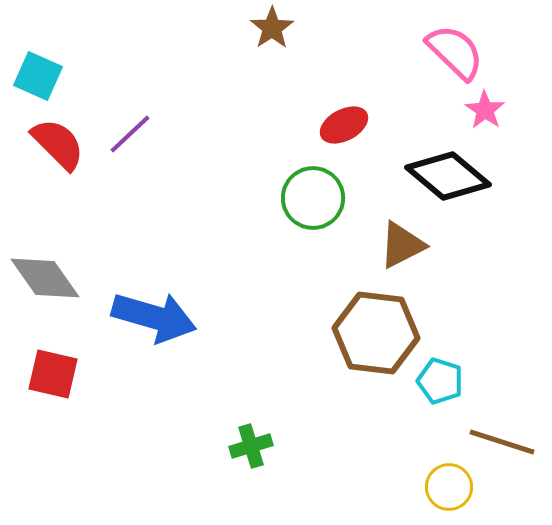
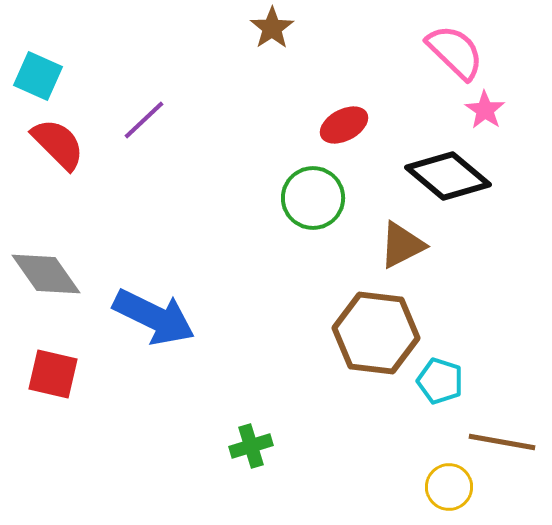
purple line: moved 14 px right, 14 px up
gray diamond: moved 1 px right, 4 px up
blue arrow: rotated 10 degrees clockwise
brown line: rotated 8 degrees counterclockwise
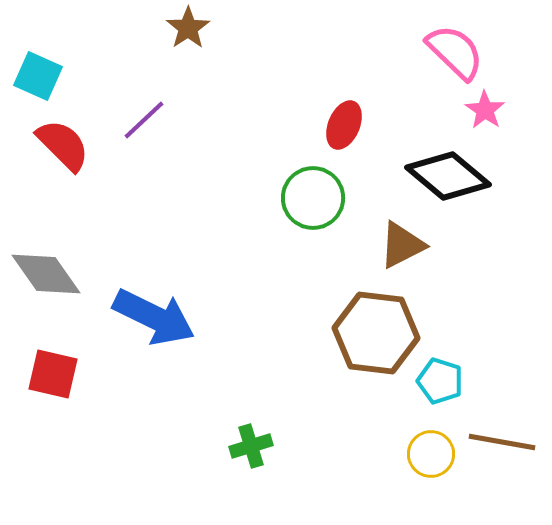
brown star: moved 84 px left
red ellipse: rotated 39 degrees counterclockwise
red semicircle: moved 5 px right, 1 px down
yellow circle: moved 18 px left, 33 px up
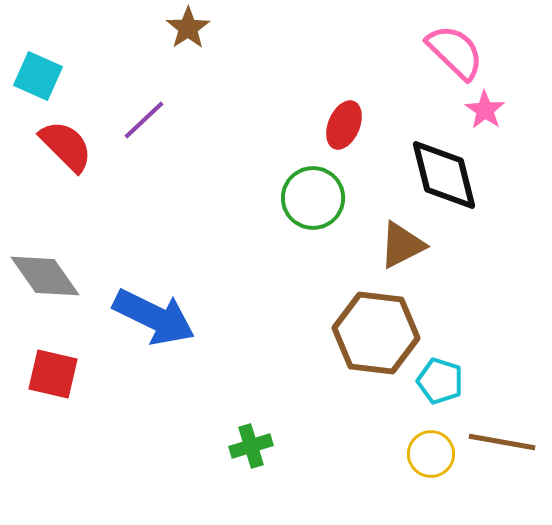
red semicircle: moved 3 px right, 1 px down
black diamond: moved 4 px left, 1 px up; rotated 36 degrees clockwise
gray diamond: moved 1 px left, 2 px down
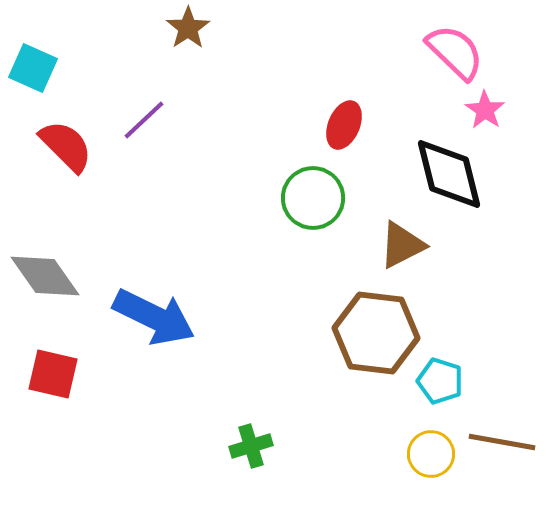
cyan square: moved 5 px left, 8 px up
black diamond: moved 5 px right, 1 px up
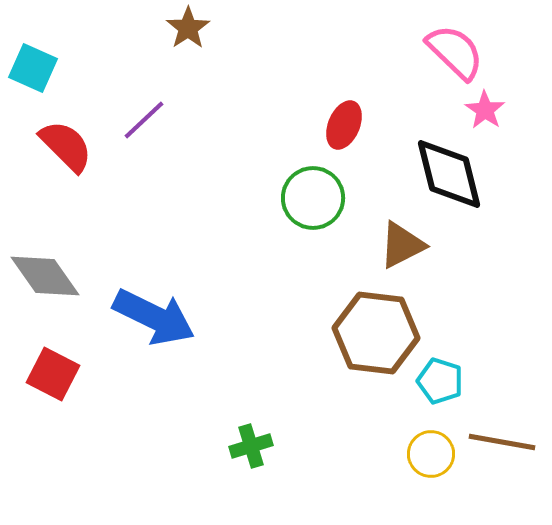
red square: rotated 14 degrees clockwise
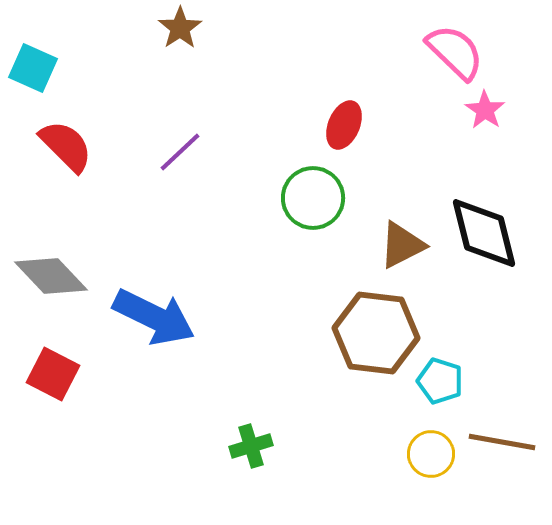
brown star: moved 8 px left
purple line: moved 36 px right, 32 px down
black diamond: moved 35 px right, 59 px down
gray diamond: moved 6 px right; rotated 8 degrees counterclockwise
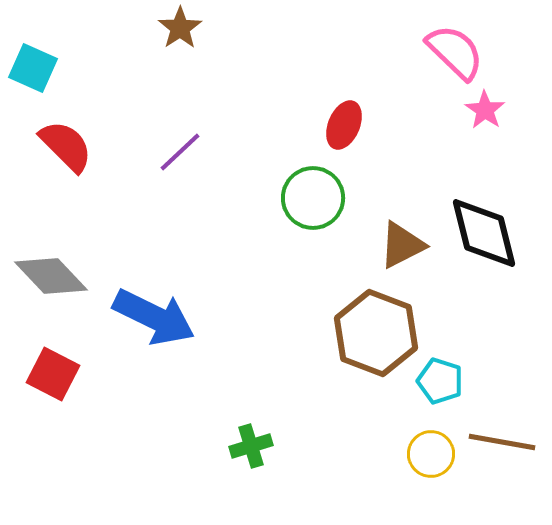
brown hexagon: rotated 14 degrees clockwise
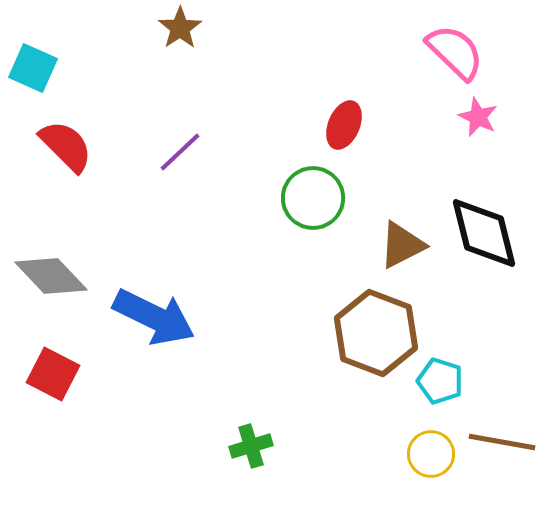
pink star: moved 7 px left, 7 px down; rotated 9 degrees counterclockwise
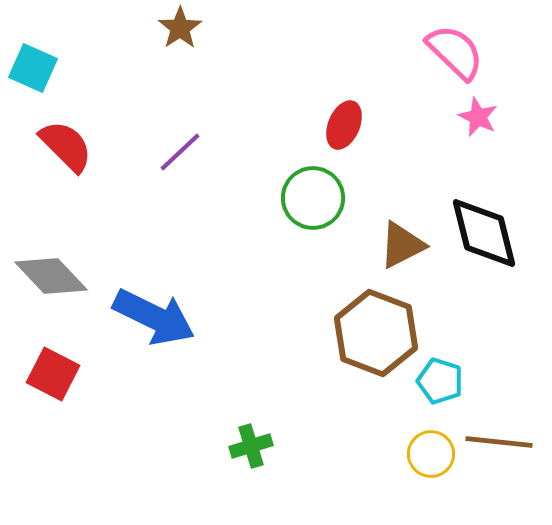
brown line: moved 3 px left; rotated 4 degrees counterclockwise
